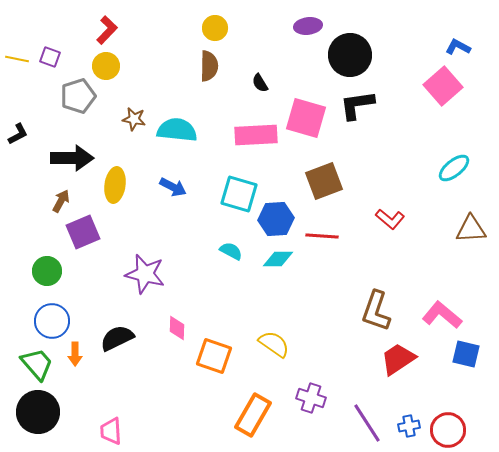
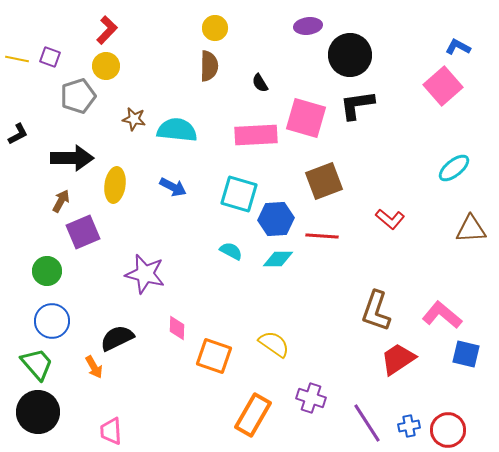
orange arrow at (75, 354): moved 19 px right, 13 px down; rotated 30 degrees counterclockwise
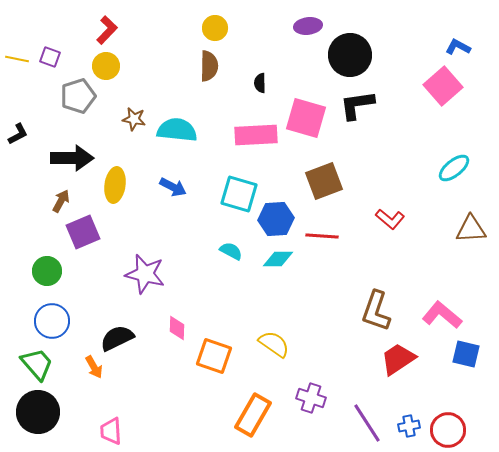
black semicircle at (260, 83): rotated 30 degrees clockwise
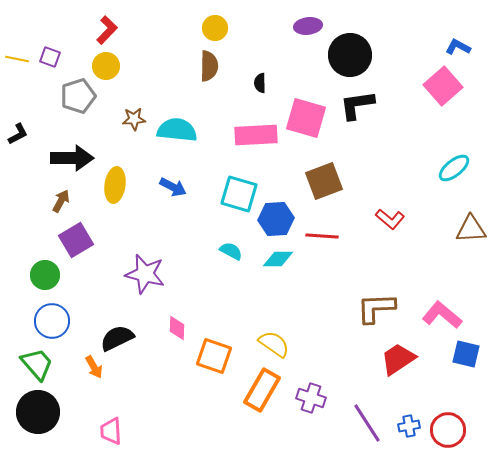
brown star at (134, 119): rotated 15 degrees counterclockwise
purple square at (83, 232): moved 7 px left, 8 px down; rotated 8 degrees counterclockwise
green circle at (47, 271): moved 2 px left, 4 px down
brown L-shape at (376, 311): moved 3 px up; rotated 69 degrees clockwise
orange rectangle at (253, 415): moved 9 px right, 25 px up
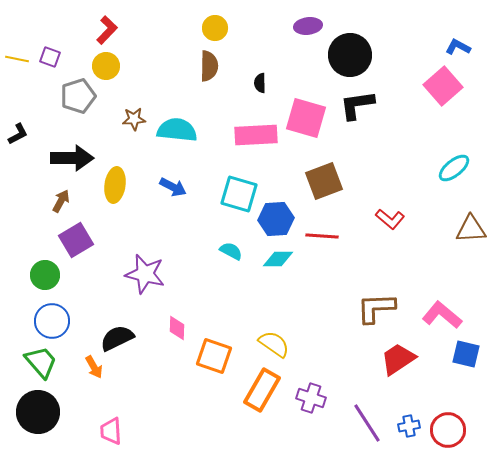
green trapezoid at (37, 364): moved 4 px right, 2 px up
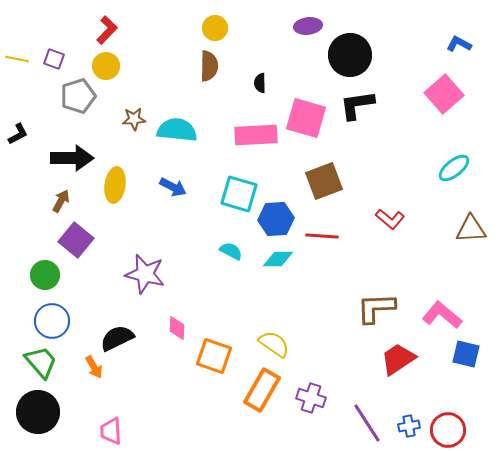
blue L-shape at (458, 47): moved 1 px right, 3 px up
purple square at (50, 57): moved 4 px right, 2 px down
pink square at (443, 86): moved 1 px right, 8 px down
purple square at (76, 240): rotated 20 degrees counterclockwise
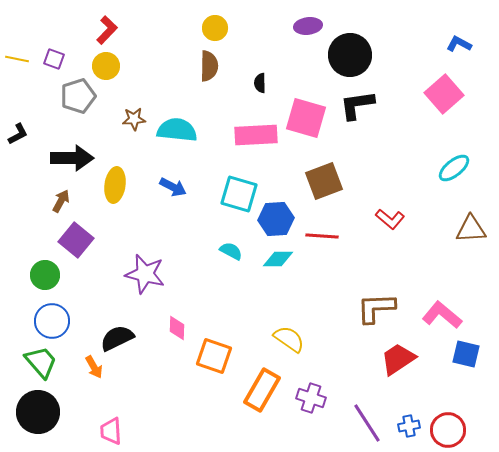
yellow semicircle at (274, 344): moved 15 px right, 5 px up
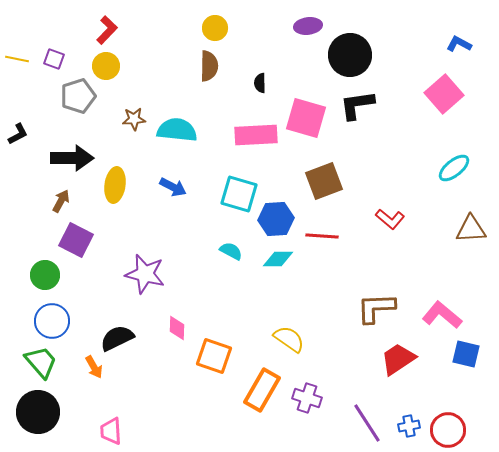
purple square at (76, 240): rotated 12 degrees counterclockwise
purple cross at (311, 398): moved 4 px left
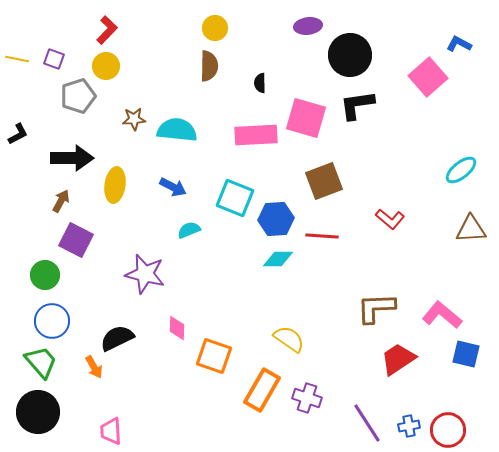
pink square at (444, 94): moved 16 px left, 17 px up
cyan ellipse at (454, 168): moved 7 px right, 2 px down
cyan square at (239, 194): moved 4 px left, 4 px down; rotated 6 degrees clockwise
cyan semicircle at (231, 251): moved 42 px left, 21 px up; rotated 50 degrees counterclockwise
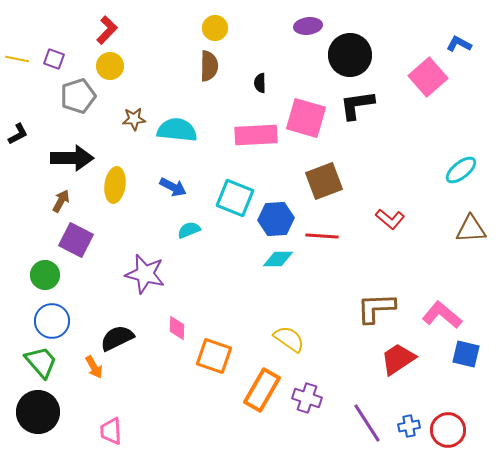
yellow circle at (106, 66): moved 4 px right
